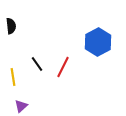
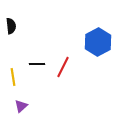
black line: rotated 56 degrees counterclockwise
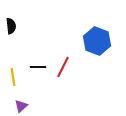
blue hexagon: moved 1 px left, 1 px up; rotated 12 degrees counterclockwise
black line: moved 1 px right, 3 px down
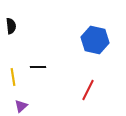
blue hexagon: moved 2 px left, 1 px up; rotated 8 degrees counterclockwise
red line: moved 25 px right, 23 px down
